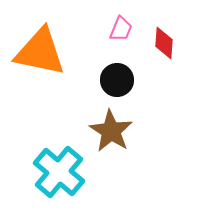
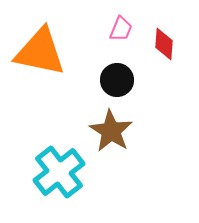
red diamond: moved 1 px down
cyan cross: rotated 12 degrees clockwise
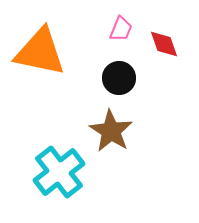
red diamond: rotated 24 degrees counterclockwise
black circle: moved 2 px right, 2 px up
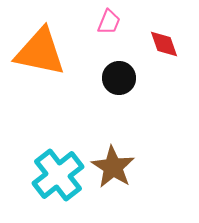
pink trapezoid: moved 12 px left, 7 px up
brown star: moved 2 px right, 36 px down
cyan cross: moved 1 px left, 3 px down
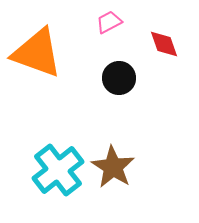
pink trapezoid: rotated 140 degrees counterclockwise
orange triangle: moved 3 px left, 1 px down; rotated 8 degrees clockwise
cyan cross: moved 5 px up
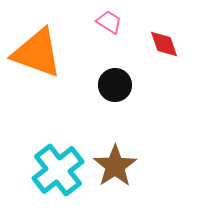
pink trapezoid: rotated 60 degrees clockwise
black circle: moved 4 px left, 7 px down
brown star: moved 2 px right, 1 px up; rotated 6 degrees clockwise
